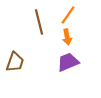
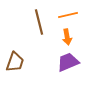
orange line: rotated 42 degrees clockwise
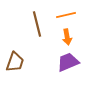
orange line: moved 2 px left
brown line: moved 2 px left, 2 px down
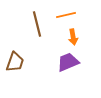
orange arrow: moved 6 px right
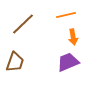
brown line: moved 14 px left; rotated 60 degrees clockwise
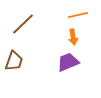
orange line: moved 12 px right
brown trapezoid: moved 1 px left, 1 px up
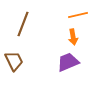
brown line: rotated 25 degrees counterclockwise
brown trapezoid: rotated 45 degrees counterclockwise
